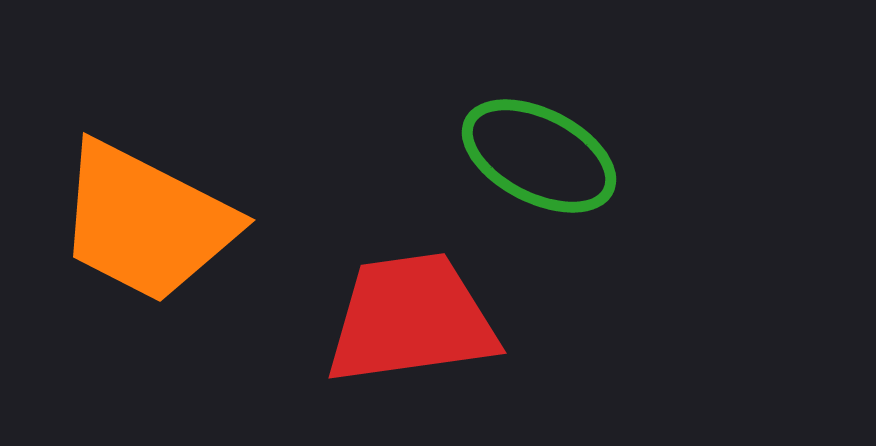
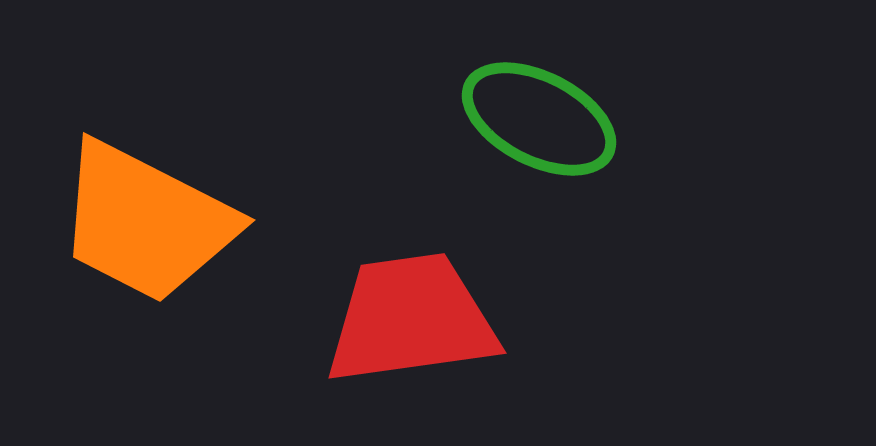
green ellipse: moved 37 px up
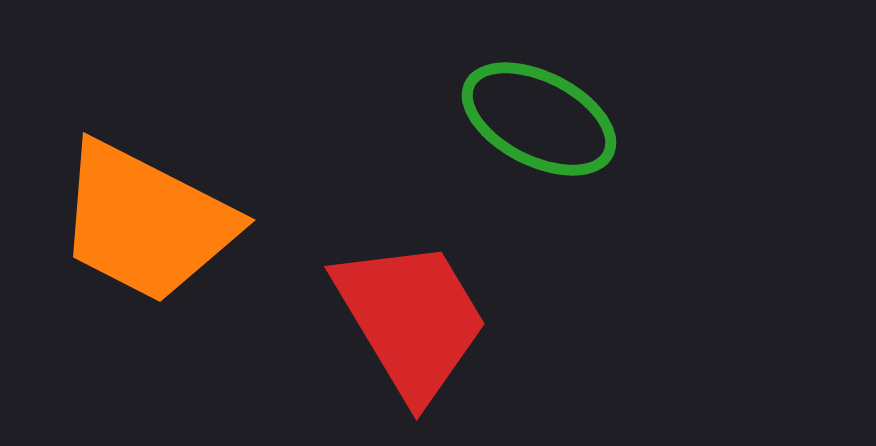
red trapezoid: rotated 67 degrees clockwise
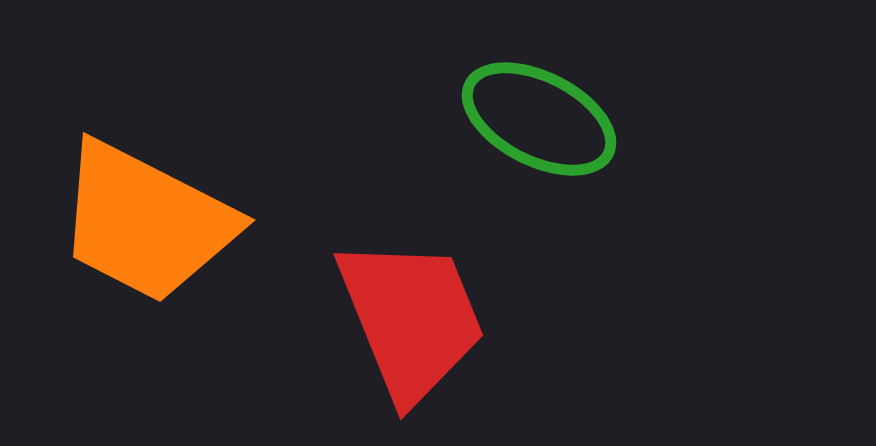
red trapezoid: rotated 9 degrees clockwise
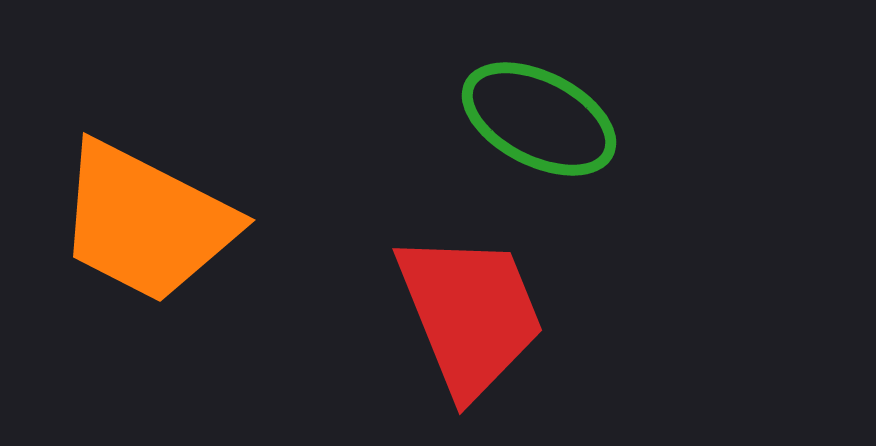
red trapezoid: moved 59 px right, 5 px up
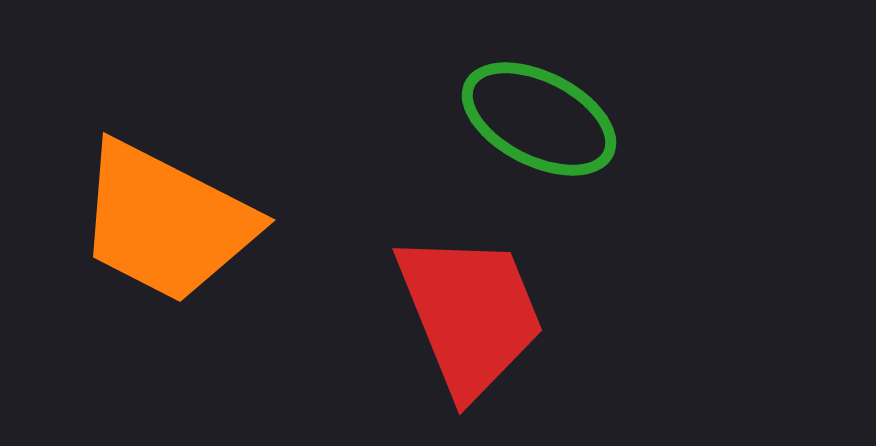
orange trapezoid: moved 20 px right
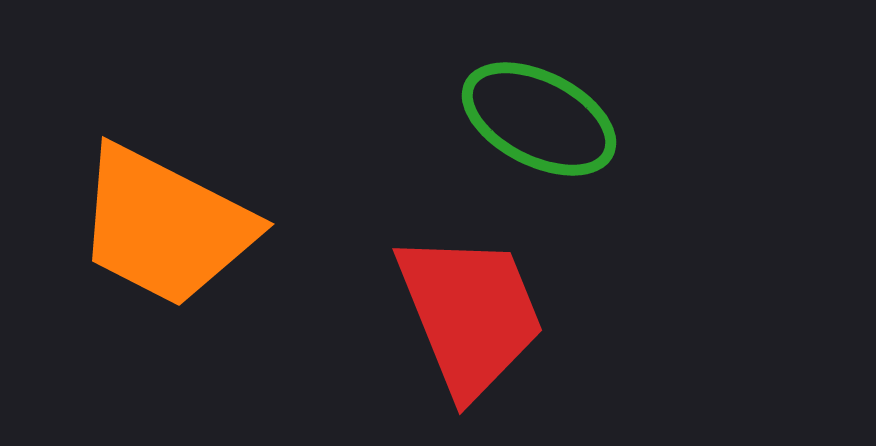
orange trapezoid: moved 1 px left, 4 px down
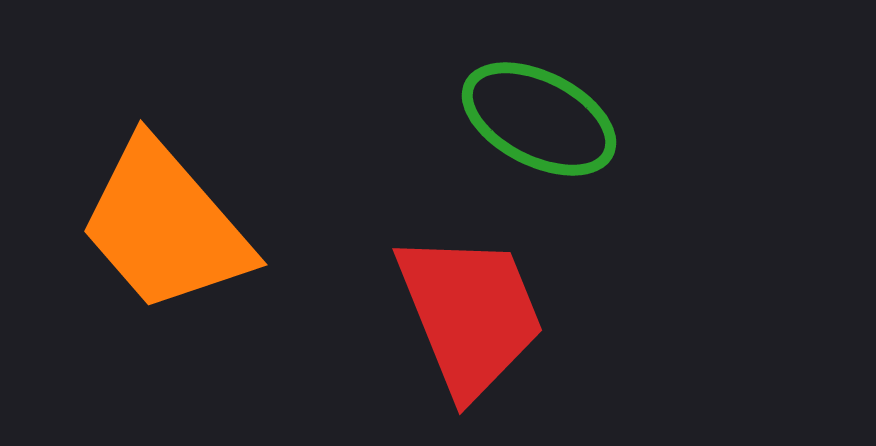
orange trapezoid: rotated 22 degrees clockwise
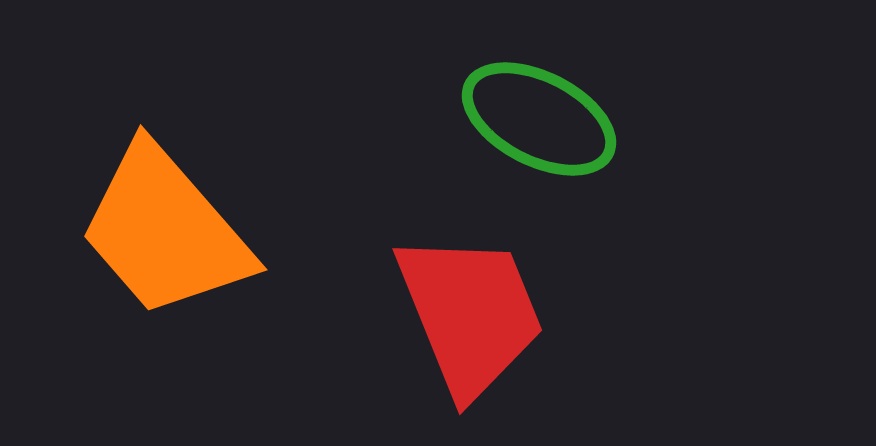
orange trapezoid: moved 5 px down
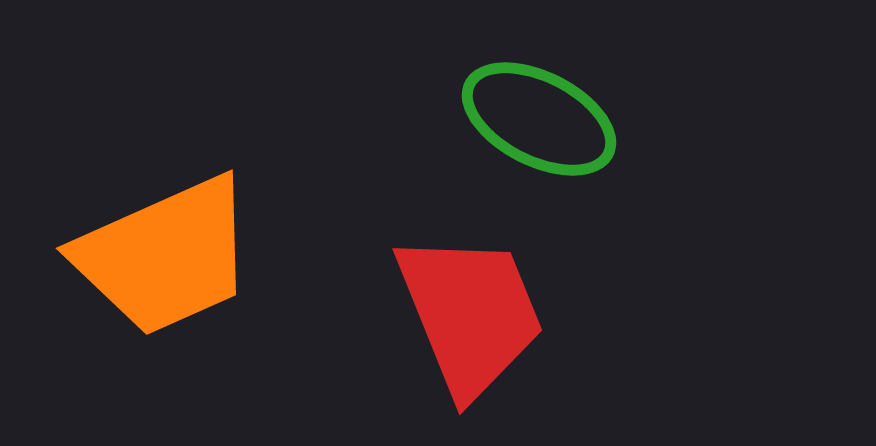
orange trapezoid: moved 25 px down; rotated 73 degrees counterclockwise
